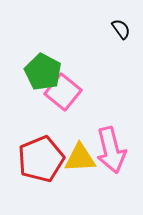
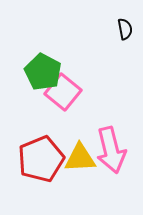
black semicircle: moved 4 px right; rotated 25 degrees clockwise
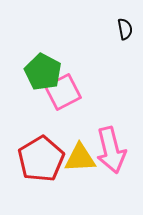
pink square: rotated 24 degrees clockwise
red pentagon: rotated 9 degrees counterclockwise
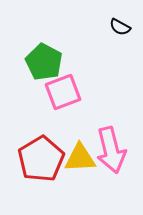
black semicircle: moved 5 px left, 2 px up; rotated 130 degrees clockwise
green pentagon: moved 1 px right, 10 px up
pink square: rotated 6 degrees clockwise
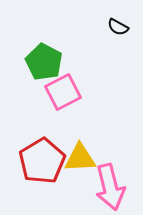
black semicircle: moved 2 px left
pink square: rotated 6 degrees counterclockwise
pink arrow: moved 1 px left, 37 px down
red pentagon: moved 1 px right, 2 px down
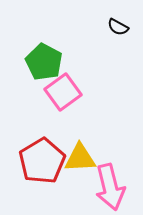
pink square: rotated 9 degrees counterclockwise
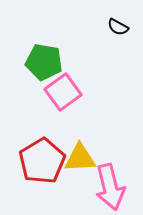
green pentagon: rotated 18 degrees counterclockwise
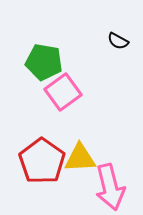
black semicircle: moved 14 px down
red pentagon: rotated 6 degrees counterclockwise
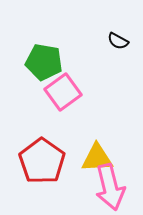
yellow triangle: moved 17 px right
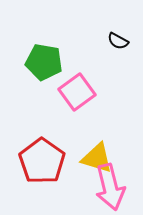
pink square: moved 14 px right
yellow triangle: rotated 20 degrees clockwise
